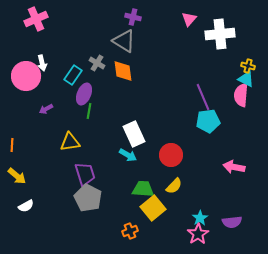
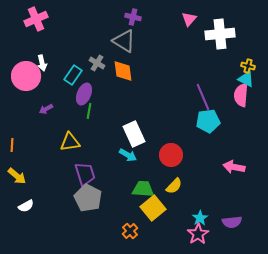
orange cross: rotated 21 degrees counterclockwise
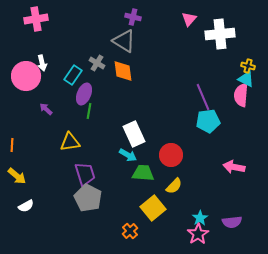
pink cross: rotated 15 degrees clockwise
purple arrow: rotated 72 degrees clockwise
green trapezoid: moved 16 px up
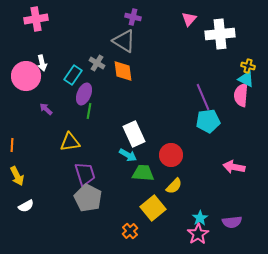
yellow arrow: rotated 24 degrees clockwise
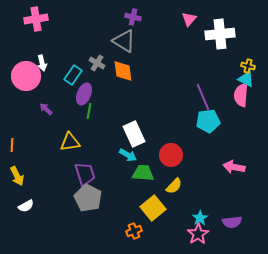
orange cross: moved 4 px right; rotated 21 degrees clockwise
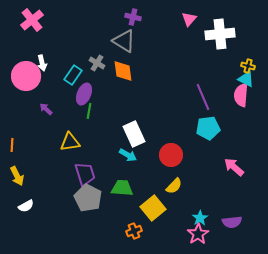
pink cross: moved 4 px left, 1 px down; rotated 30 degrees counterclockwise
cyan pentagon: moved 7 px down
pink arrow: rotated 30 degrees clockwise
green trapezoid: moved 21 px left, 15 px down
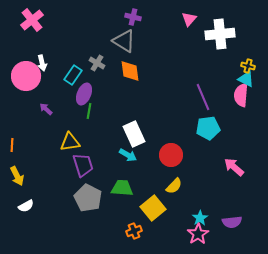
orange diamond: moved 7 px right
purple trapezoid: moved 2 px left, 9 px up
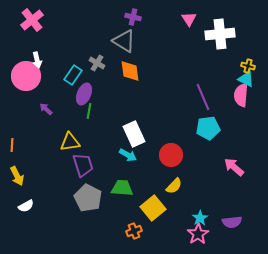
pink triangle: rotated 14 degrees counterclockwise
white arrow: moved 5 px left, 3 px up
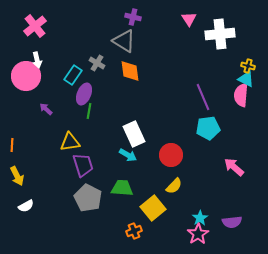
pink cross: moved 3 px right, 6 px down
